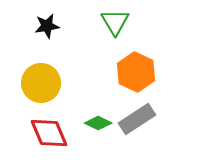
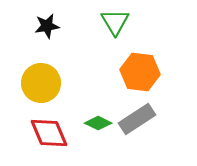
orange hexagon: moved 4 px right; rotated 18 degrees counterclockwise
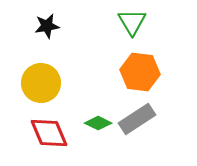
green triangle: moved 17 px right
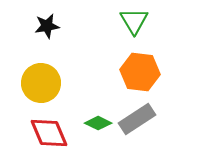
green triangle: moved 2 px right, 1 px up
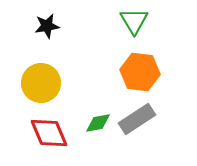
green diamond: rotated 36 degrees counterclockwise
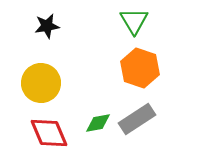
orange hexagon: moved 4 px up; rotated 12 degrees clockwise
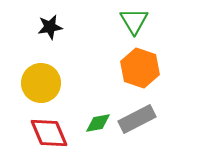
black star: moved 3 px right, 1 px down
gray rectangle: rotated 6 degrees clockwise
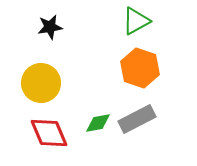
green triangle: moved 2 px right; rotated 32 degrees clockwise
